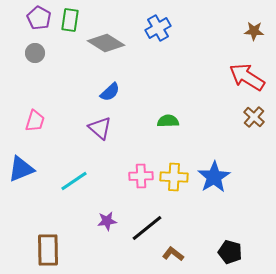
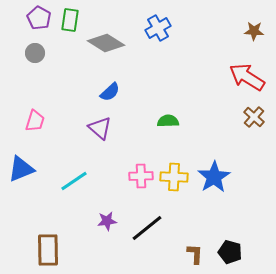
brown L-shape: moved 22 px right; rotated 55 degrees clockwise
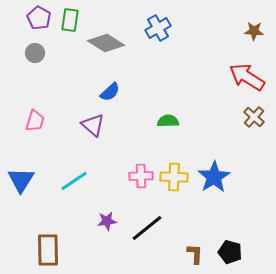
purple triangle: moved 7 px left, 3 px up
blue triangle: moved 11 px down; rotated 36 degrees counterclockwise
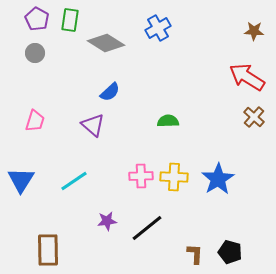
purple pentagon: moved 2 px left, 1 px down
blue star: moved 4 px right, 2 px down
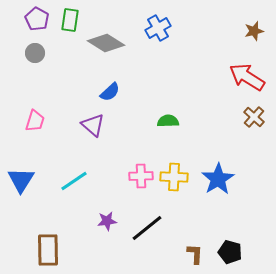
brown star: rotated 18 degrees counterclockwise
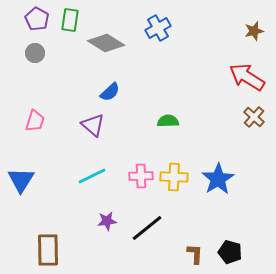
cyan line: moved 18 px right, 5 px up; rotated 8 degrees clockwise
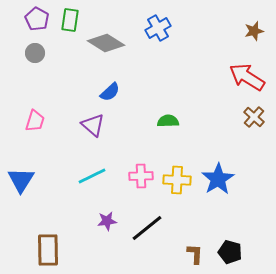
yellow cross: moved 3 px right, 3 px down
